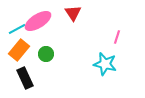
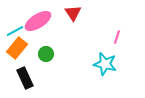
cyan line: moved 2 px left, 2 px down
orange rectangle: moved 2 px left, 2 px up
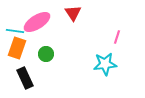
pink ellipse: moved 1 px left, 1 px down
cyan line: rotated 36 degrees clockwise
orange rectangle: rotated 20 degrees counterclockwise
cyan star: rotated 20 degrees counterclockwise
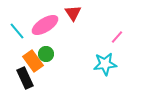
pink ellipse: moved 8 px right, 3 px down
cyan line: moved 2 px right; rotated 42 degrees clockwise
pink line: rotated 24 degrees clockwise
orange rectangle: moved 16 px right, 13 px down; rotated 55 degrees counterclockwise
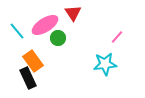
green circle: moved 12 px right, 16 px up
black rectangle: moved 3 px right
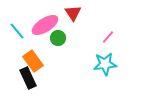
pink line: moved 9 px left
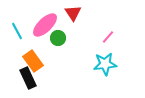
pink ellipse: rotated 12 degrees counterclockwise
cyan line: rotated 12 degrees clockwise
